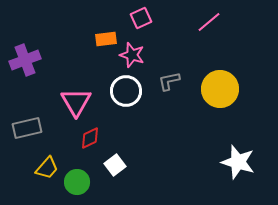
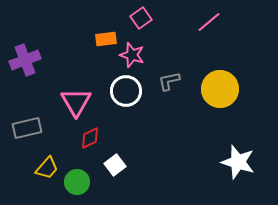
pink square: rotated 10 degrees counterclockwise
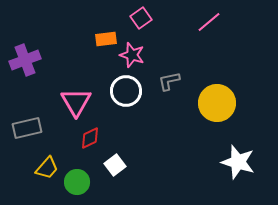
yellow circle: moved 3 px left, 14 px down
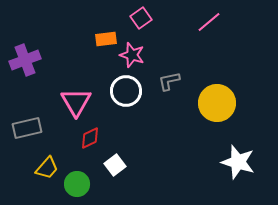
green circle: moved 2 px down
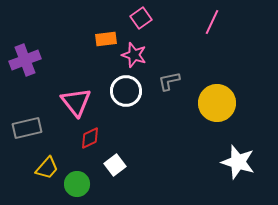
pink line: moved 3 px right; rotated 25 degrees counterclockwise
pink star: moved 2 px right
pink triangle: rotated 8 degrees counterclockwise
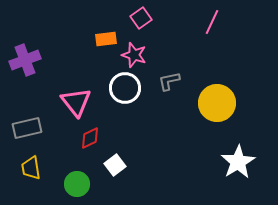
white circle: moved 1 px left, 3 px up
white star: rotated 24 degrees clockwise
yellow trapezoid: moved 16 px left; rotated 130 degrees clockwise
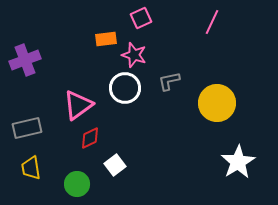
pink square: rotated 10 degrees clockwise
pink triangle: moved 2 px right, 3 px down; rotated 32 degrees clockwise
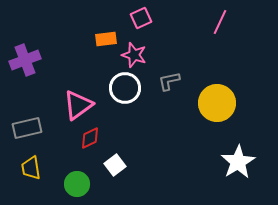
pink line: moved 8 px right
